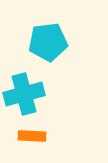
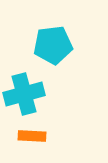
cyan pentagon: moved 5 px right, 3 px down
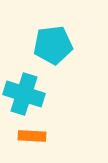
cyan cross: rotated 33 degrees clockwise
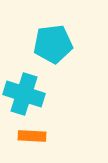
cyan pentagon: moved 1 px up
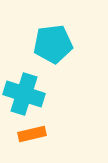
orange rectangle: moved 2 px up; rotated 16 degrees counterclockwise
